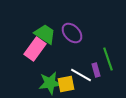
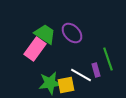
yellow square: moved 1 px down
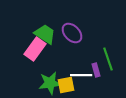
white line: rotated 30 degrees counterclockwise
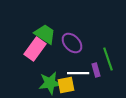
purple ellipse: moved 10 px down
white line: moved 3 px left, 2 px up
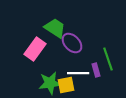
green trapezoid: moved 10 px right, 6 px up
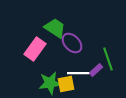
purple rectangle: rotated 64 degrees clockwise
yellow square: moved 1 px up
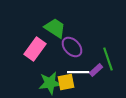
purple ellipse: moved 4 px down
white line: moved 1 px up
yellow square: moved 2 px up
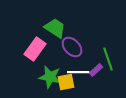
green star: moved 6 px up; rotated 20 degrees clockwise
